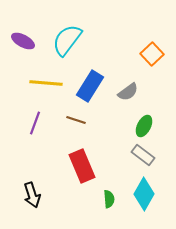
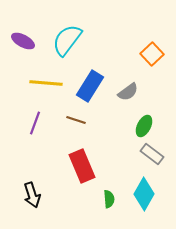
gray rectangle: moved 9 px right, 1 px up
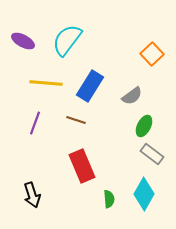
gray semicircle: moved 4 px right, 4 px down
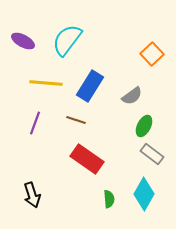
red rectangle: moved 5 px right, 7 px up; rotated 32 degrees counterclockwise
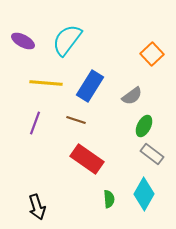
black arrow: moved 5 px right, 12 px down
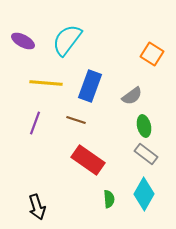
orange square: rotated 15 degrees counterclockwise
blue rectangle: rotated 12 degrees counterclockwise
green ellipse: rotated 40 degrees counterclockwise
gray rectangle: moved 6 px left
red rectangle: moved 1 px right, 1 px down
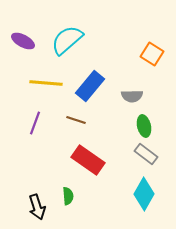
cyan semicircle: rotated 12 degrees clockwise
blue rectangle: rotated 20 degrees clockwise
gray semicircle: rotated 35 degrees clockwise
green semicircle: moved 41 px left, 3 px up
